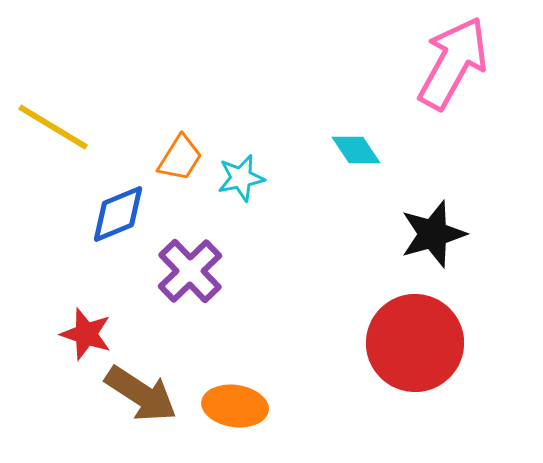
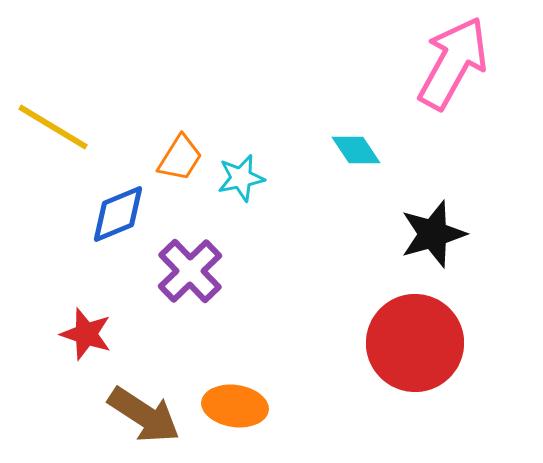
brown arrow: moved 3 px right, 21 px down
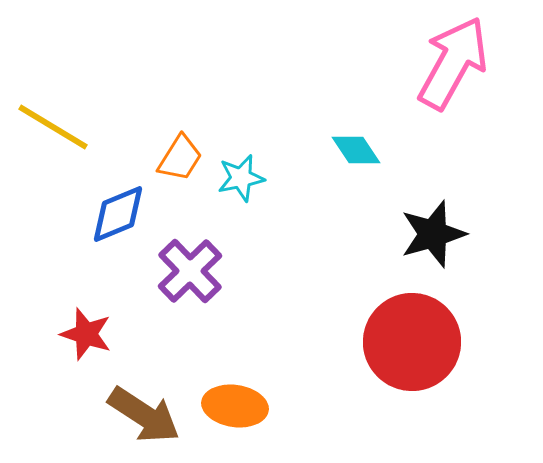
red circle: moved 3 px left, 1 px up
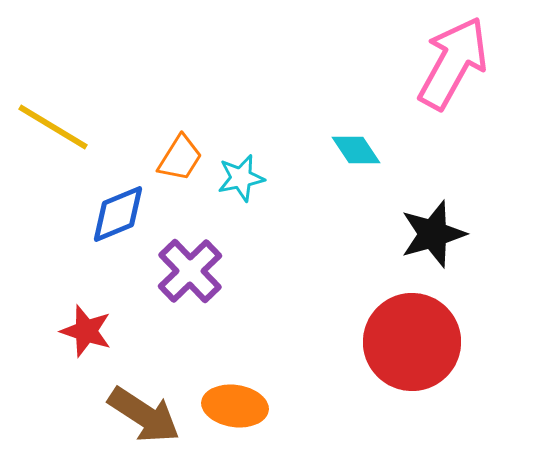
red star: moved 3 px up
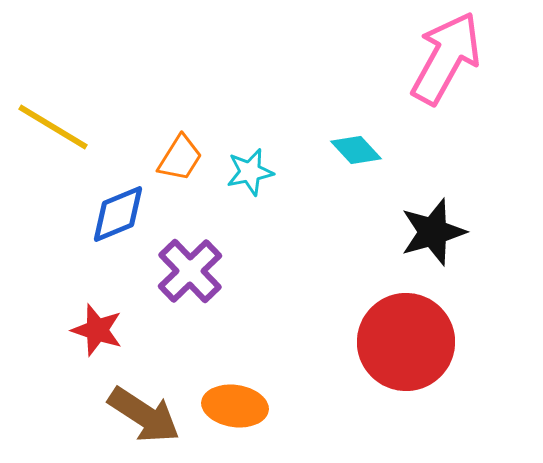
pink arrow: moved 7 px left, 5 px up
cyan diamond: rotated 9 degrees counterclockwise
cyan star: moved 9 px right, 6 px up
black star: moved 2 px up
red star: moved 11 px right, 1 px up
red circle: moved 6 px left
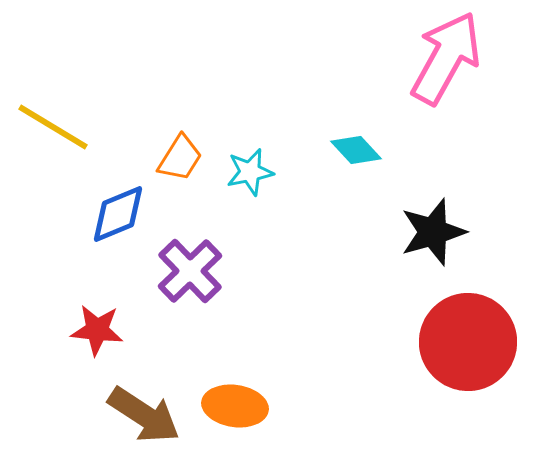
red star: rotated 12 degrees counterclockwise
red circle: moved 62 px right
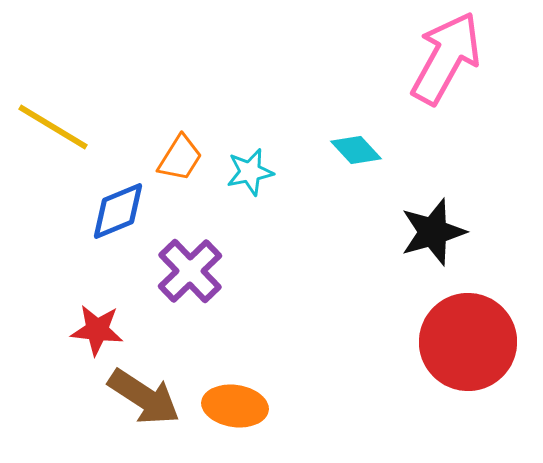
blue diamond: moved 3 px up
brown arrow: moved 18 px up
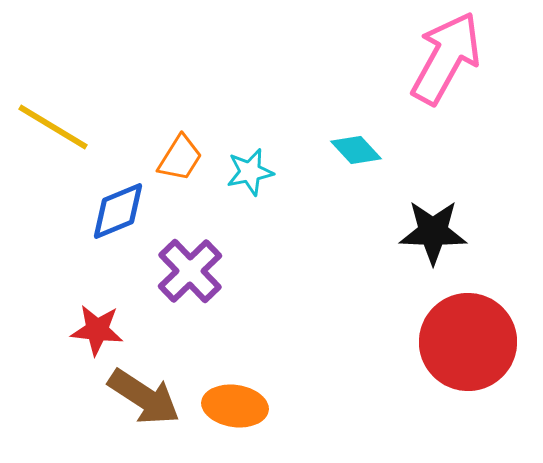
black star: rotated 18 degrees clockwise
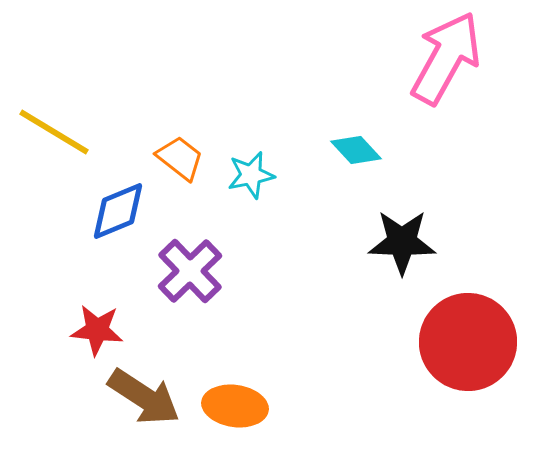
yellow line: moved 1 px right, 5 px down
orange trapezoid: rotated 84 degrees counterclockwise
cyan star: moved 1 px right, 3 px down
black star: moved 31 px left, 10 px down
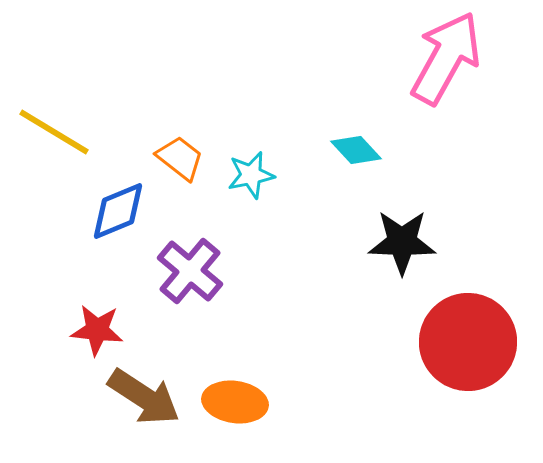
purple cross: rotated 6 degrees counterclockwise
orange ellipse: moved 4 px up
